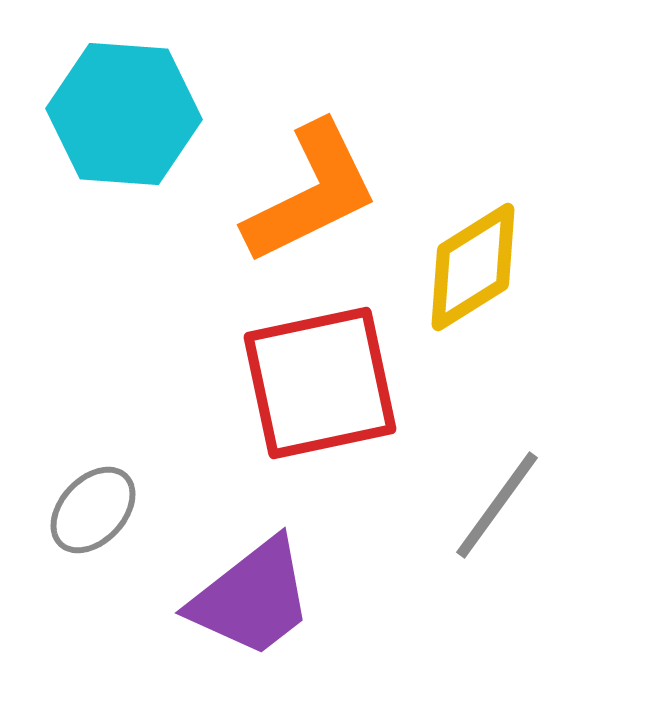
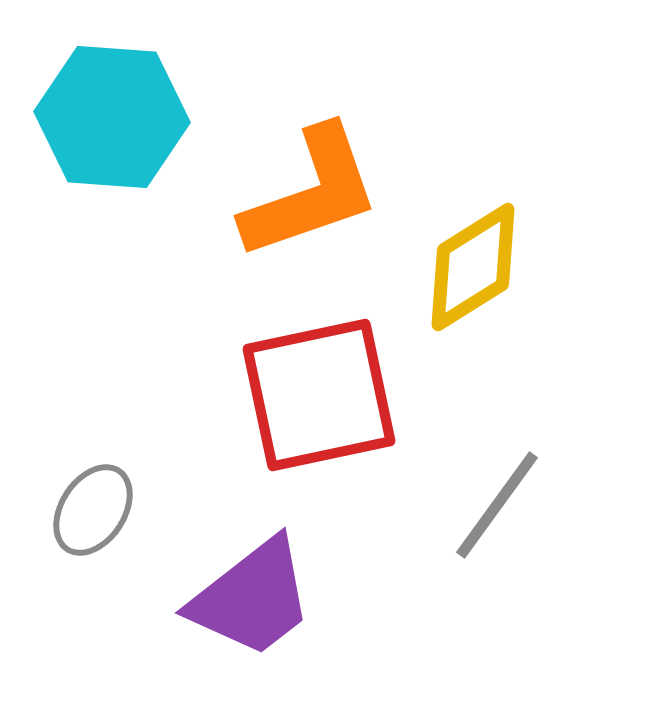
cyan hexagon: moved 12 px left, 3 px down
orange L-shape: rotated 7 degrees clockwise
red square: moved 1 px left, 12 px down
gray ellipse: rotated 10 degrees counterclockwise
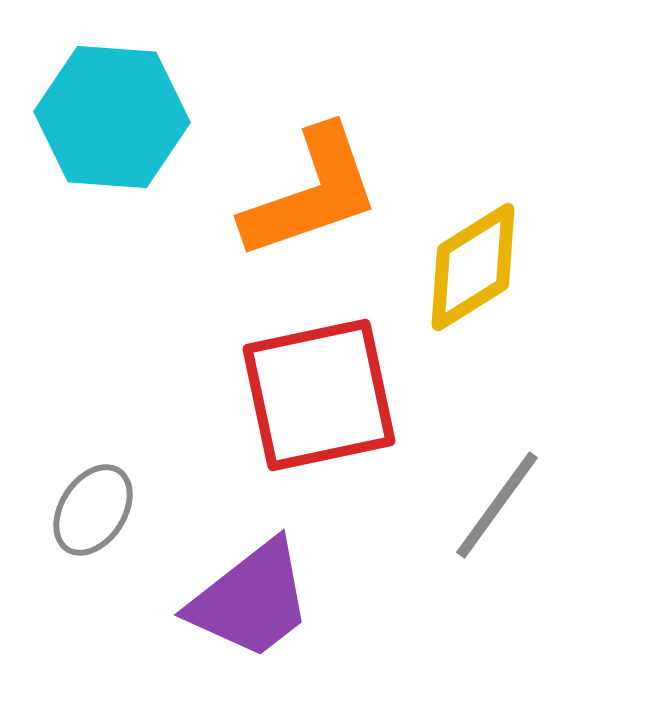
purple trapezoid: moved 1 px left, 2 px down
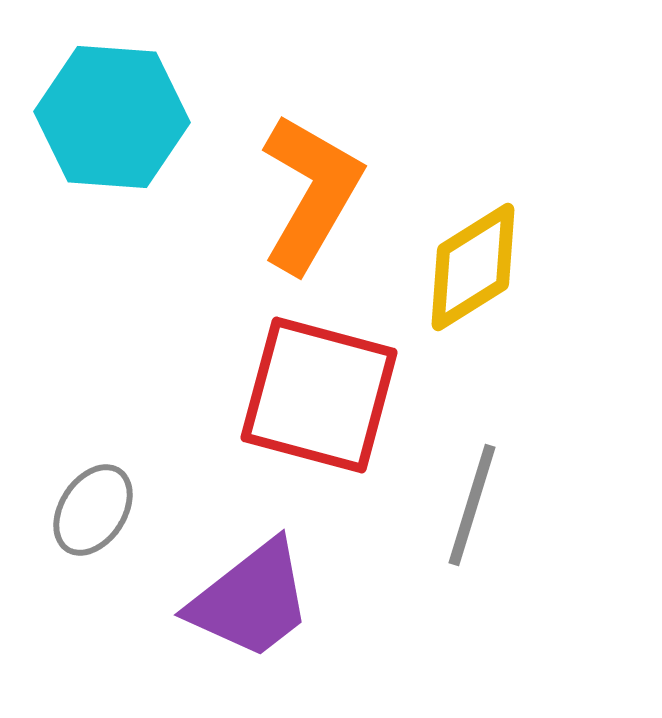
orange L-shape: rotated 41 degrees counterclockwise
red square: rotated 27 degrees clockwise
gray line: moved 25 px left; rotated 19 degrees counterclockwise
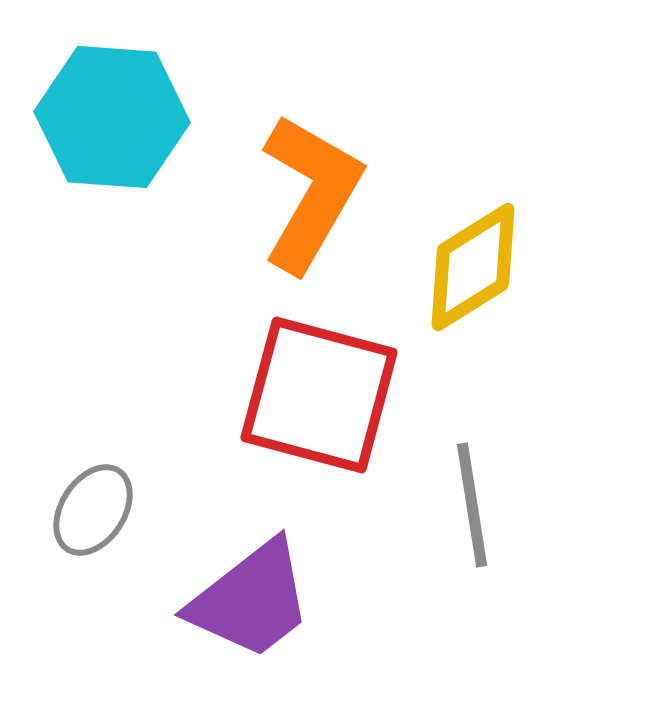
gray line: rotated 26 degrees counterclockwise
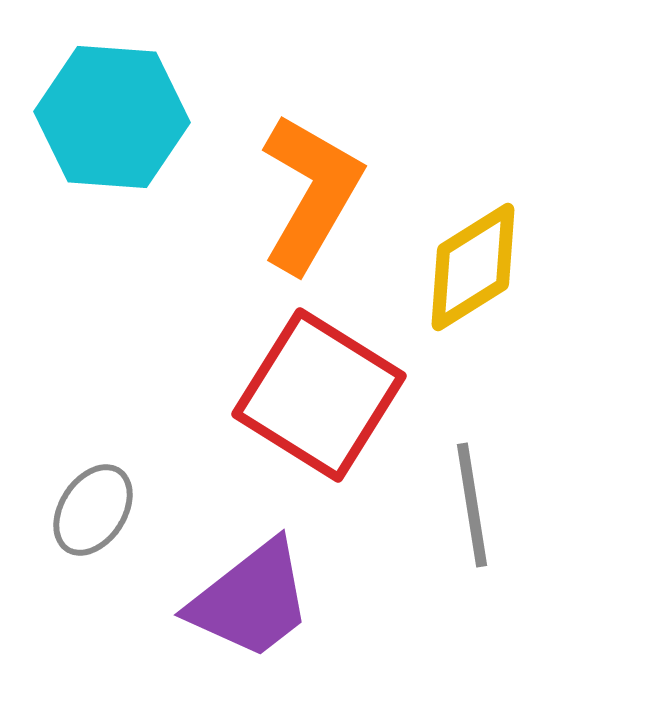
red square: rotated 17 degrees clockwise
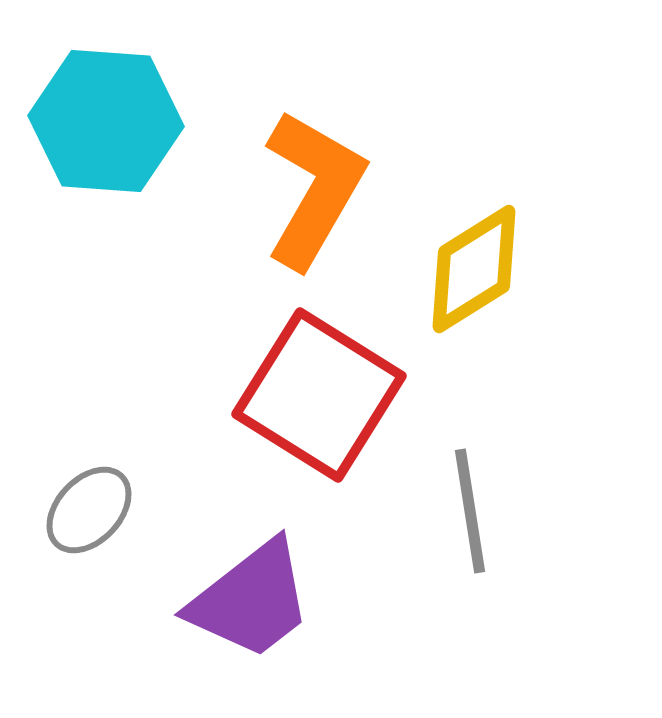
cyan hexagon: moved 6 px left, 4 px down
orange L-shape: moved 3 px right, 4 px up
yellow diamond: moved 1 px right, 2 px down
gray line: moved 2 px left, 6 px down
gray ellipse: moved 4 px left; rotated 10 degrees clockwise
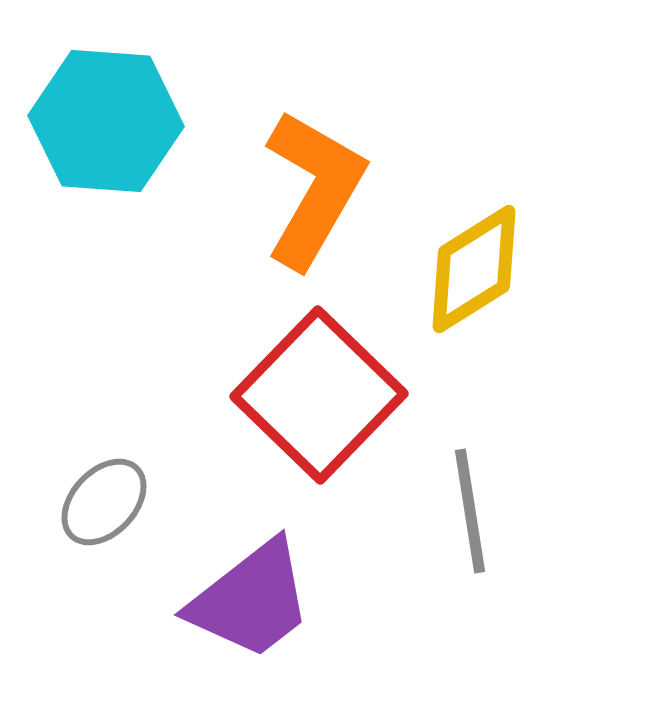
red square: rotated 12 degrees clockwise
gray ellipse: moved 15 px right, 8 px up
